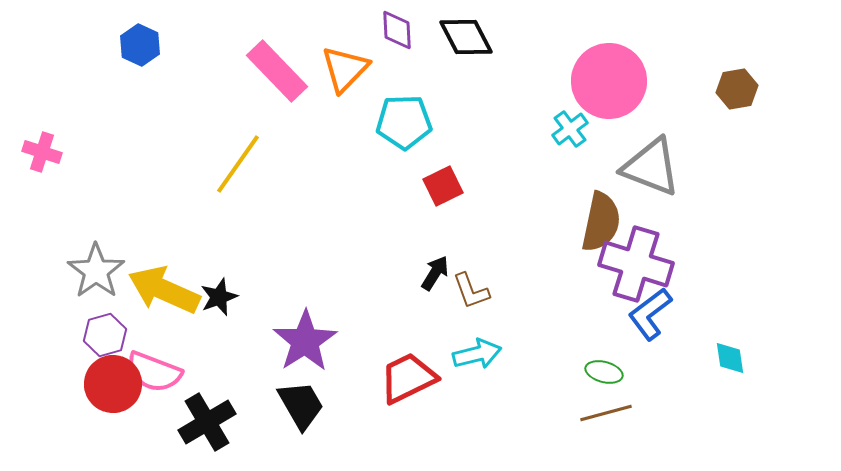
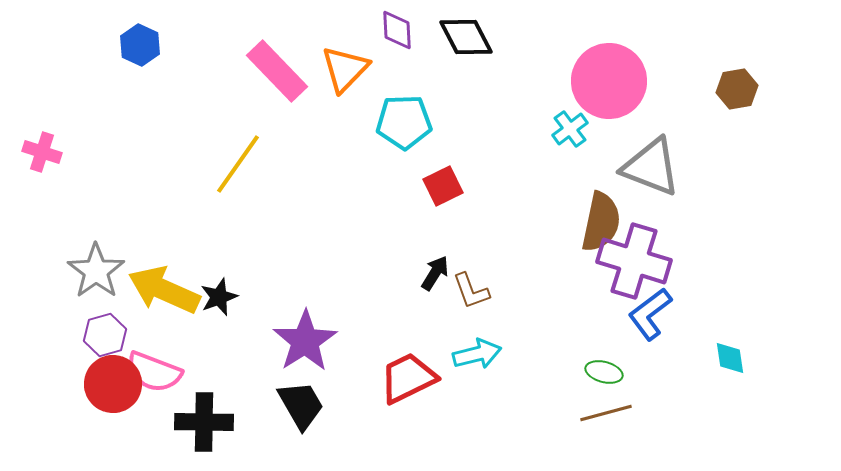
purple cross: moved 2 px left, 3 px up
black cross: moved 3 px left; rotated 32 degrees clockwise
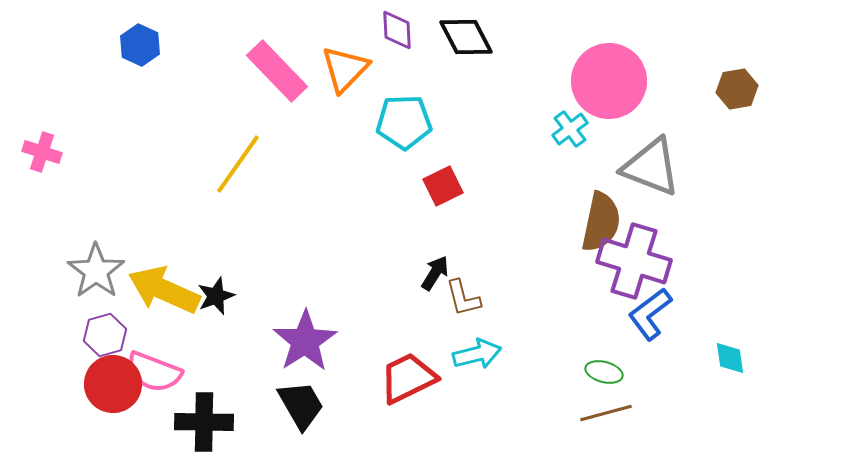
brown L-shape: moved 8 px left, 7 px down; rotated 6 degrees clockwise
black star: moved 3 px left, 1 px up
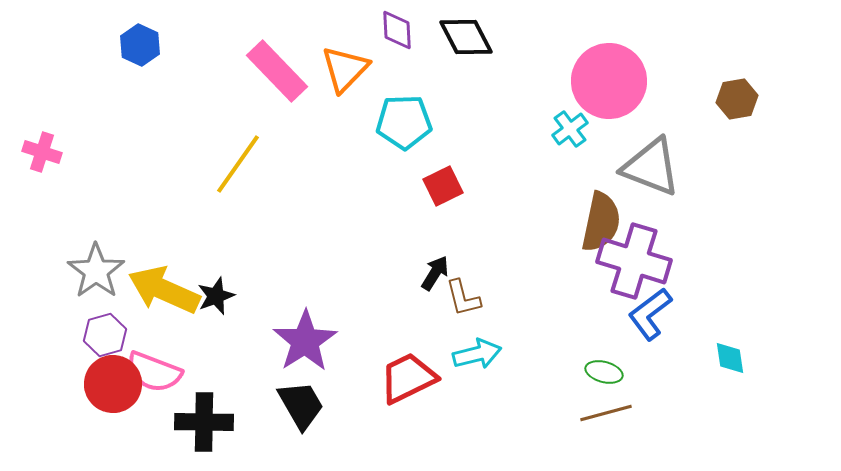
brown hexagon: moved 10 px down
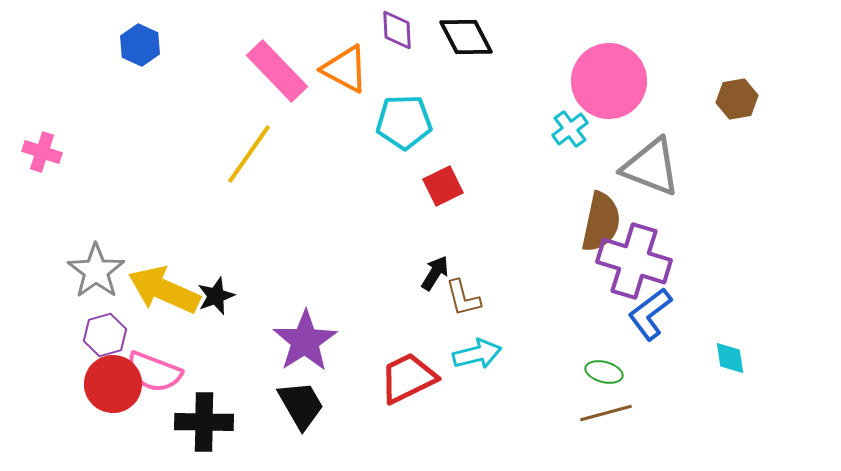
orange triangle: rotated 46 degrees counterclockwise
yellow line: moved 11 px right, 10 px up
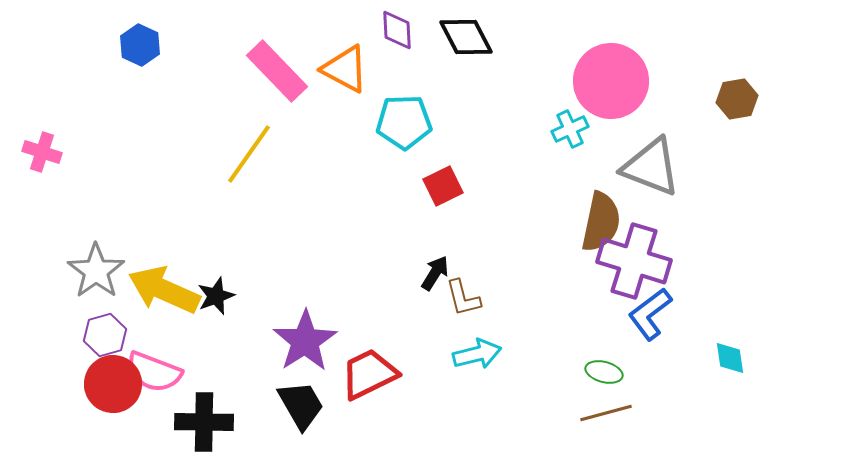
pink circle: moved 2 px right
cyan cross: rotated 12 degrees clockwise
red trapezoid: moved 39 px left, 4 px up
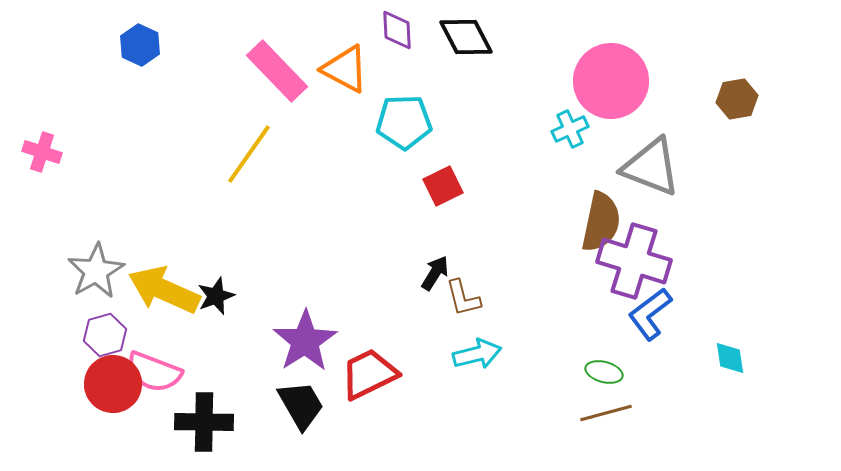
gray star: rotated 6 degrees clockwise
